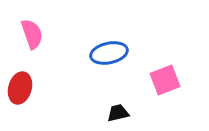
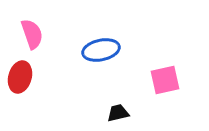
blue ellipse: moved 8 px left, 3 px up
pink square: rotated 8 degrees clockwise
red ellipse: moved 11 px up
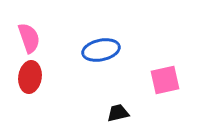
pink semicircle: moved 3 px left, 4 px down
red ellipse: moved 10 px right; rotated 8 degrees counterclockwise
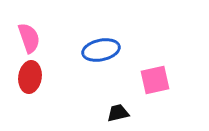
pink square: moved 10 px left
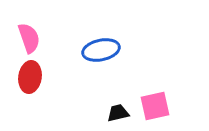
pink square: moved 26 px down
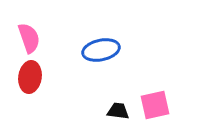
pink square: moved 1 px up
black trapezoid: moved 2 px up; rotated 20 degrees clockwise
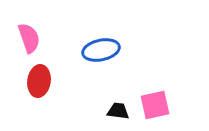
red ellipse: moved 9 px right, 4 px down
